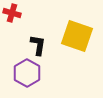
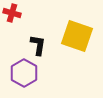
purple hexagon: moved 3 px left
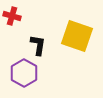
red cross: moved 3 px down
